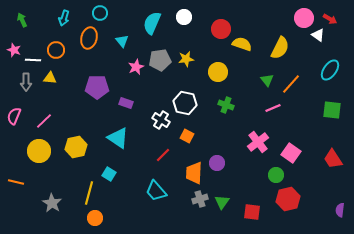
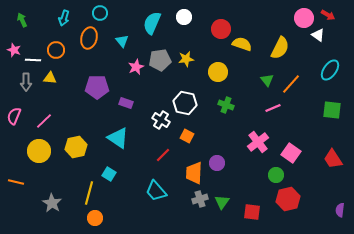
red arrow at (330, 19): moved 2 px left, 4 px up
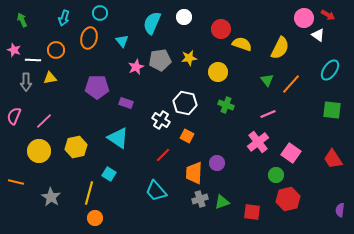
yellow star at (186, 59): moved 3 px right, 1 px up
yellow triangle at (50, 78): rotated 16 degrees counterclockwise
pink line at (273, 108): moved 5 px left, 6 px down
green triangle at (222, 202): rotated 35 degrees clockwise
gray star at (52, 203): moved 1 px left, 6 px up
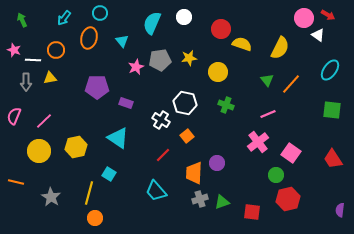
cyan arrow at (64, 18): rotated 21 degrees clockwise
orange square at (187, 136): rotated 24 degrees clockwise
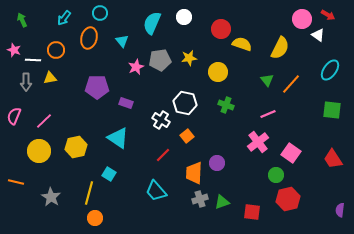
pink circle at (304, 18): moved 2 px left, 1 px down
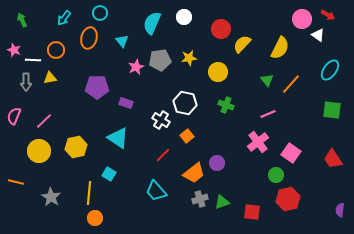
yellow semicircle at (242, 44): rotated 66 degrees counterclockwise
orange trapezoid at (194, 173): rotated 130 degrees counterclockwise
yellow line at (89, 193): rotated 10 degrees counterclockwise
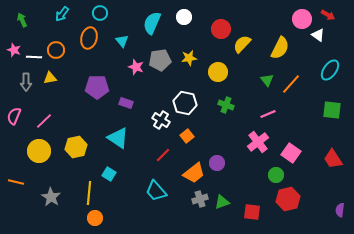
cyan arrow at (64, 18): moved 2 px left, 4 px up
white line at (33, 60): moved 1 px right, 3 px up
pink star at (136, 67): rotated 28 degrees counterclockwise
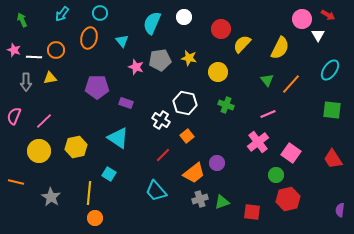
white triangle at (318, 35): rotated 24 degrees clockwise
yellow star at (189, 58): rotated 21 degrees clockwise
